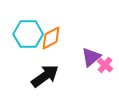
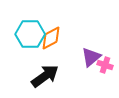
cyan hexagon: moved 2 px right
pink cross: rotated 21 degrees counterclockwise
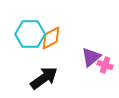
black arrow: moved 1 px left, 2 px down
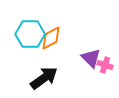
purple triangle: moved 1 px down; rotated 35 degrees counterclockwise
